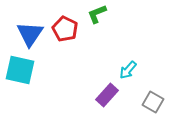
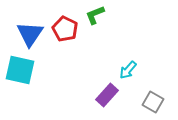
green L-shape: moved 2 px left, 1 px down
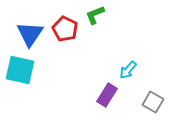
purple rectangle: rotated 10 degrees counterclockwise
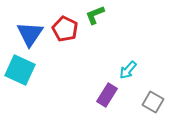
cyan square: rotated 12 degrees clockwise
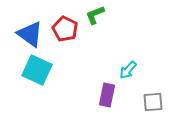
blue triangle: rotated 28 degrees counterclockwise
cyan square: moved 17 px right
purple rectangle: rotated 20 degrees counterclockwise
gray square: rotated 35 degrees counterclockwise
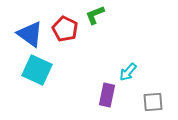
cyan arrow: moved 2 px down
